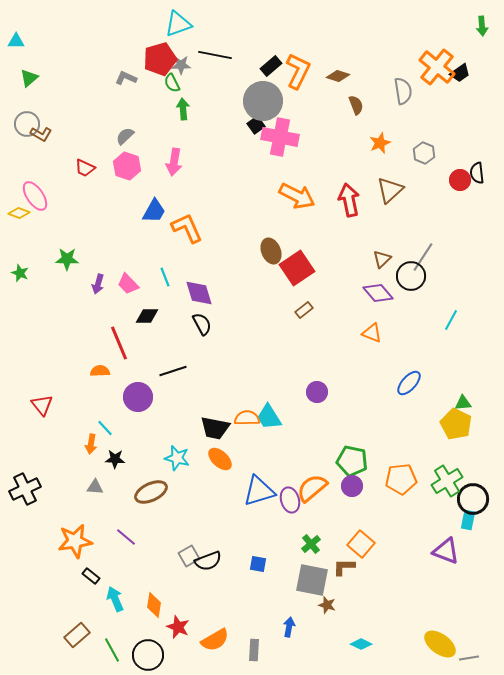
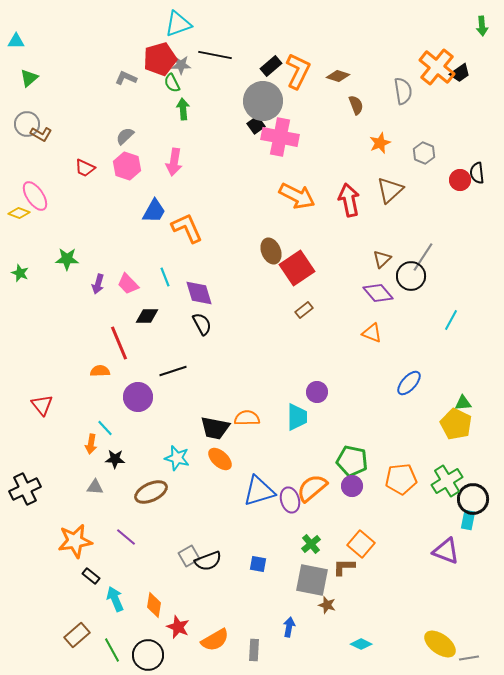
cyan trapezoid at (269, 417): moved 28 px right; rotated 148 degrees counterclockwise
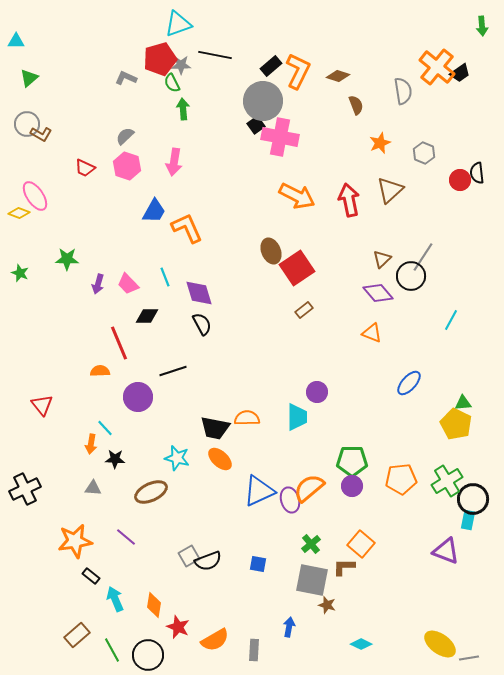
green pentagon at (352, 461): rotated 12 degrees counterclockwise
gray triangle at (95, 487): moved 2 px left, 1 px down
orange semicircle at (312, 488): moved 3 px left
blue triangle at (259, 491): rotated 8 degrees counterclockwise
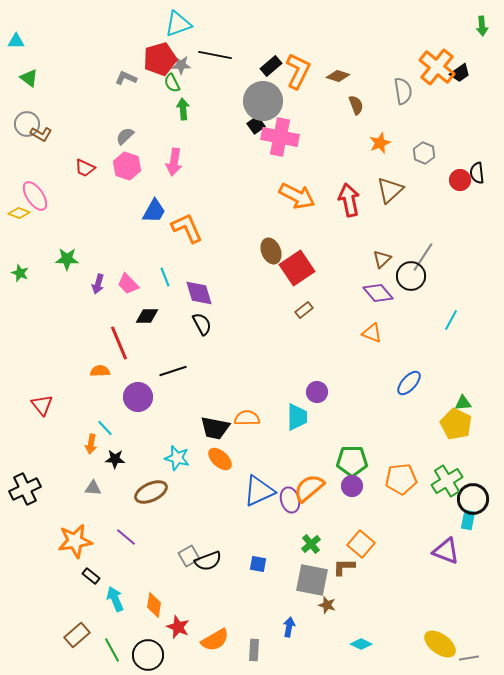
green triangle at (29, 78): rotated 42 degrees counterclockwise
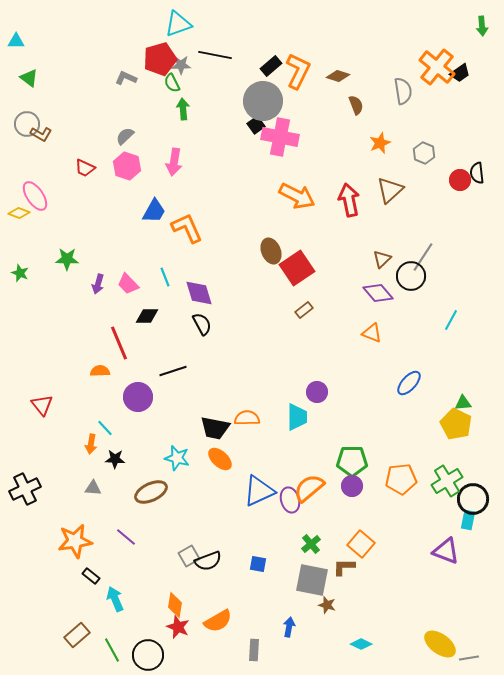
orange diamond at (154, 605): moved 21 px right
orange semicircle at (215, 640): moved 3 px right, 19 px up
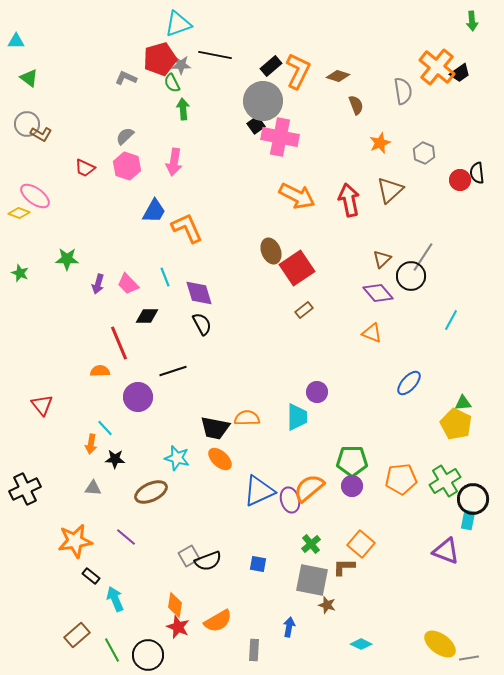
green arrow at (482, 26): moved 10 px left, 5 px up
pink ellipse at (35, 196): rotated 20 degrees counterclockwise
green cross at (447, 481): moved 2 px left
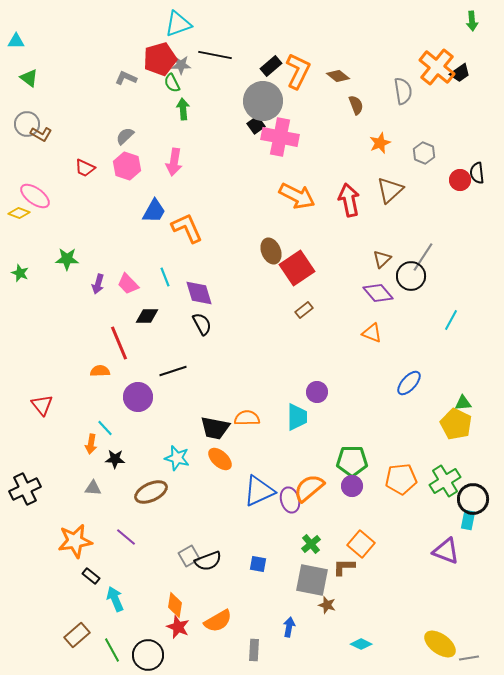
brown diamond at (338, 76): rotated 20 degrees clockwise
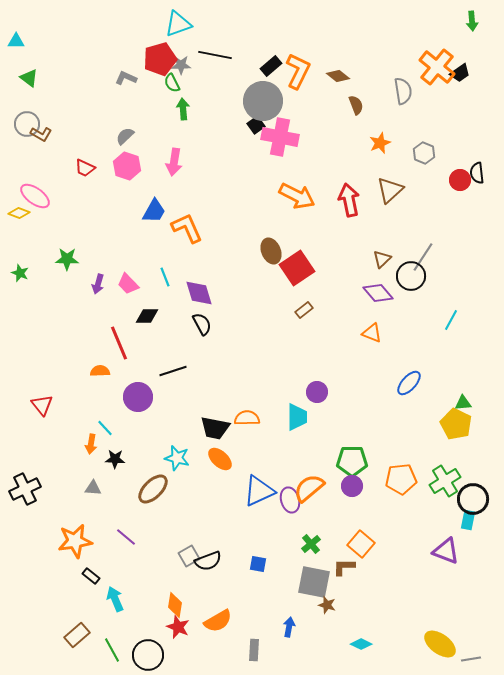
brown ellipse at (151, 492): moved 2 px right, 3 px up; rotated 20 degrees counterclockwise
gray square at (312, 580): moved 2 px right, 2 px down
gray line at (469, 658): moved 2 px right, 1 px down
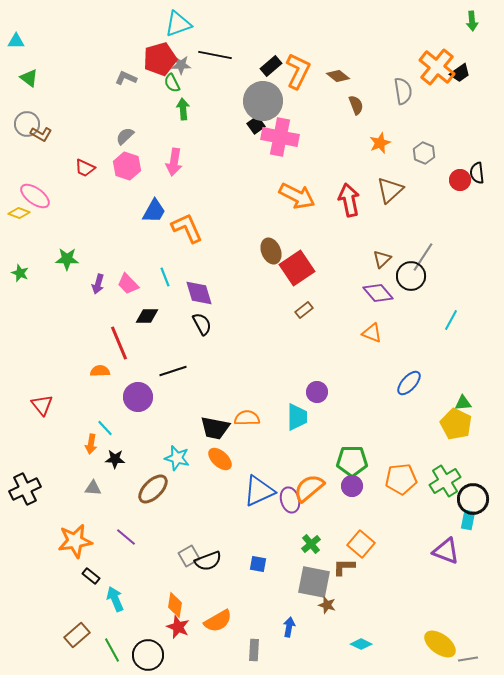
gray line at (471, 659): moved 3 px left
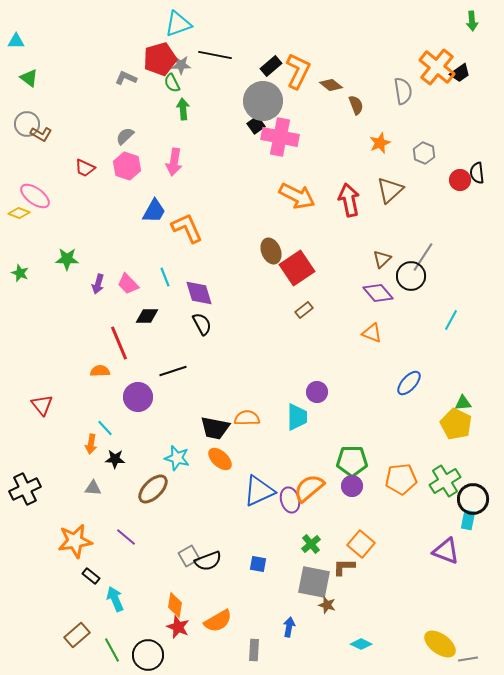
brown diamond at (338, 76): moved 7 px left, 9 px down
